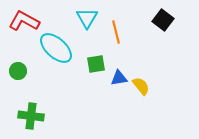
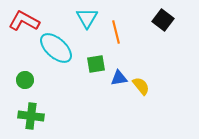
green circle: moved 7 px right, 9 px down
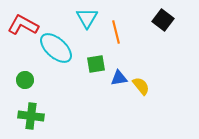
red L-shape: moved 1 px left, 4 px down
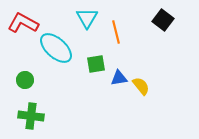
red L-shape: moved 2 px up
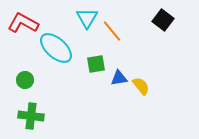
orange line: moved 4 px left, 1 px up; rotated 25 degrees counterclockwise
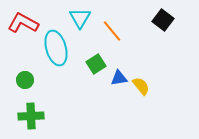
cyan triangle: moved 7 px left
cyan ellipse: rotated 32 degrees clockwise
green square: rotated 24 degrees counterclockwise
green cross: rotated 10 degrees counterclockwise
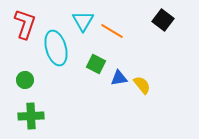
cyan triangle: moved 3 px right, 3 px down
red L-shape: moved 2 px right, 1 px down; rotated 80 degrees clockwise
orange line: rotated 20 degrees counterclockwise
green square: rotated 30 degrees counterclockwise
yellow semicircle: moved 1 px right, 1 px up
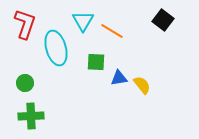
green square: moved 2 px up; rotated 24 degrees counterclockwise
green circle: moved 3 px down
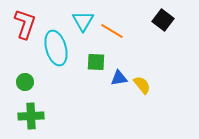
green circle: moved 1 px up
